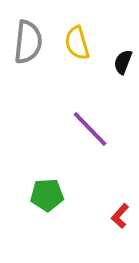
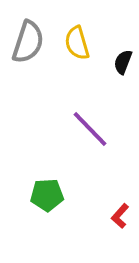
gray semicircle: rotated 12 degrees clockwise
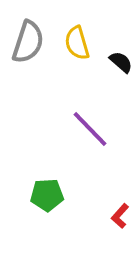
black semicircle: moved 2 px left; rotated 110 degrees clockwise
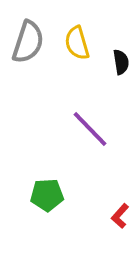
black semicircle: rotated 40 degrees clockwise
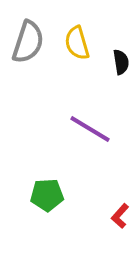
purple line: rotated 15 degrees counterclockwise
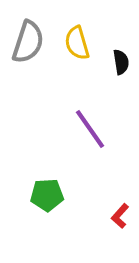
purple line: rotated 24 degrees clockwise
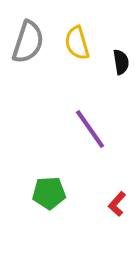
green pentagon: moved 2 px right, 2 px up
red L-shape: moved 3 px left, 12 px up
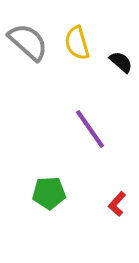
gray semicircle: rotated 66 degrees counterclockwise
black semicircle: rotated 40 degrees counterclockwise
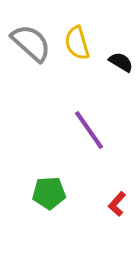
gray semicircle: moved 3 px right, 1 px down
black semicircle: rotated 10 degrees counterclockwise
purple line: moved 1 px left, 1 px down
